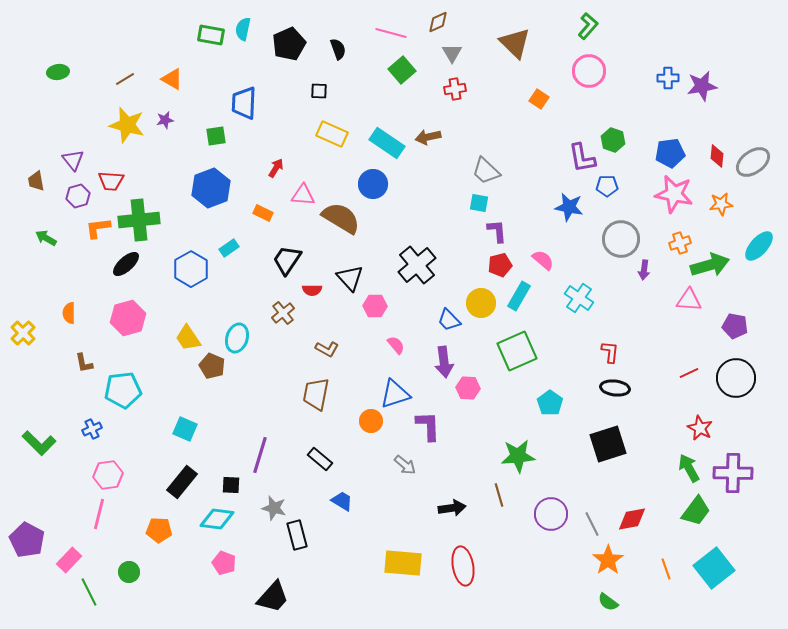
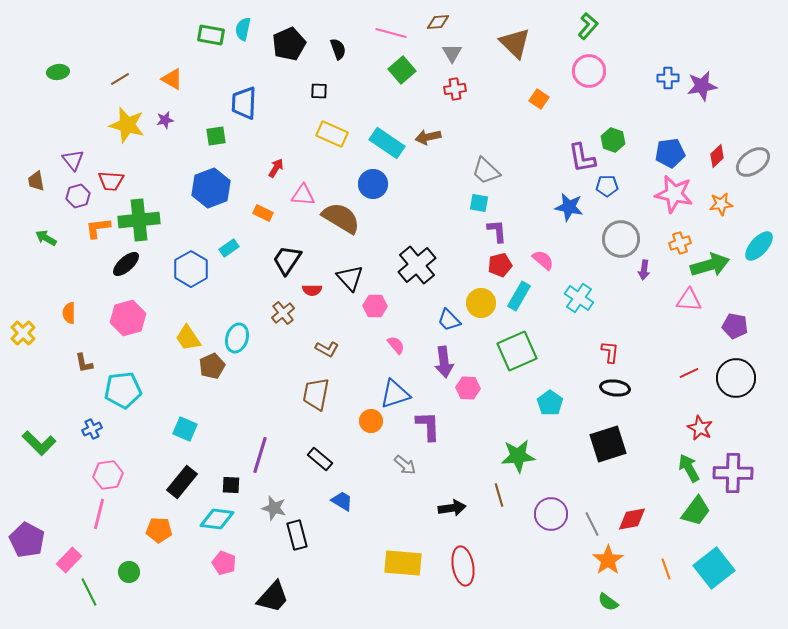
brown diamond at (438, 22): rotated 20 degrees clockwise
brown line at (125, 79): moved 5 px left
red diamond at (717, 156): rotated 40 degrees clockwise
brown pentagon at (212, 366): rotated 25 degrees clockwise
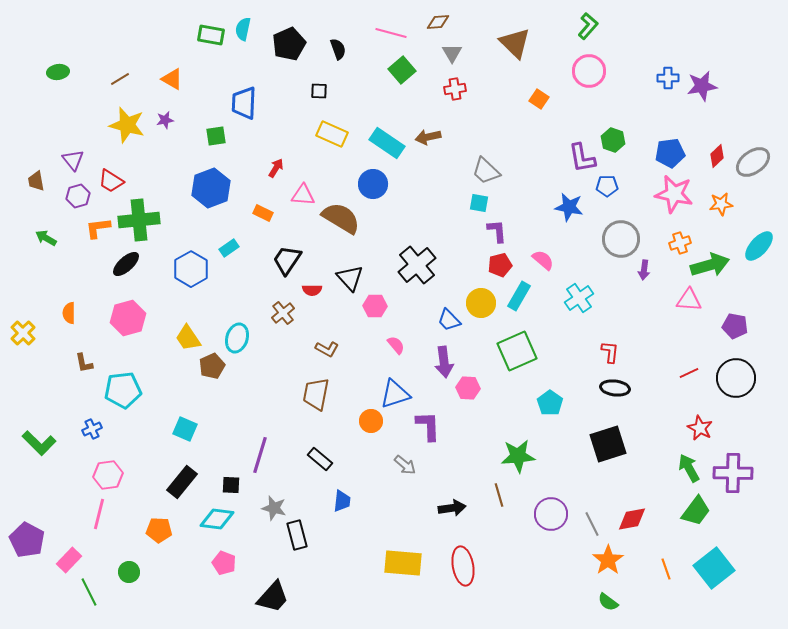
red trapezoid at (111, 181): rotated 28 degrees clockwise
cyan cross at (579, 298): rotated 20 degrees clockwise
blue trapezoid at (342, 501): rotated 65 degrees clockwise
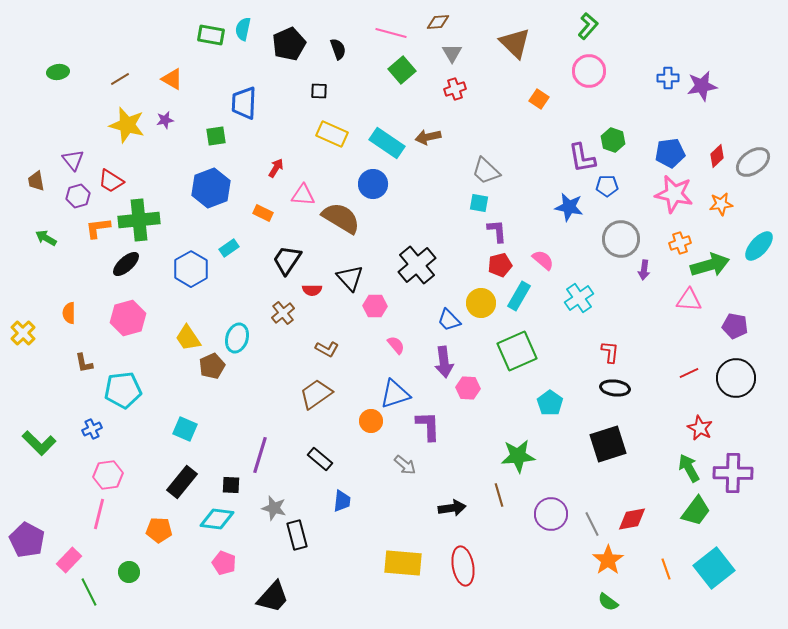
red cross at (455, 89): rotated 10 degrees counterclockwise
brown trapezoid at (316, 394): rotated 44 degrees clockwise
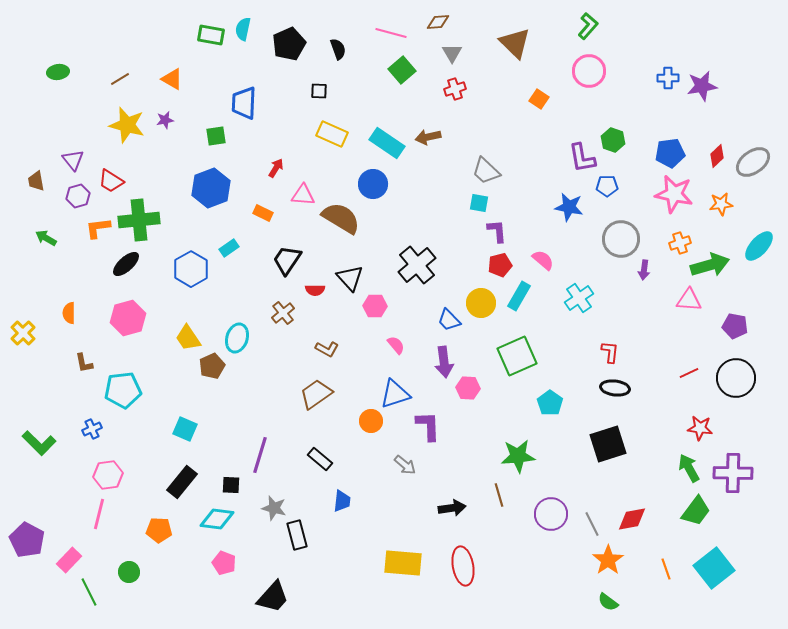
red semicircle at (312, 290): moved 3 px right
green square at (517, 351): moved 5 px down
red star at (700, 428): rotated 20 degrees counterclockwise
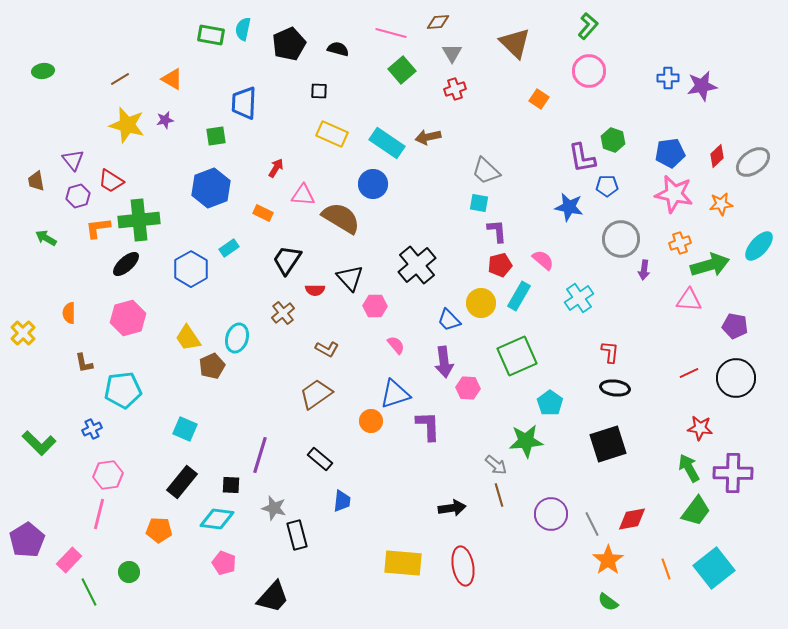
black semicircle at (338, 49): rotated 55 degrees counterclockwise
green ellipse at (58, 72): moved 15 px left, 1 px up
green star at (518, 456): moved 8 px right, 15 px up
gray arrow at (405, 465): moved 91 px right
purple pentagon at (27, 540): rotated 12 degrees clockwise
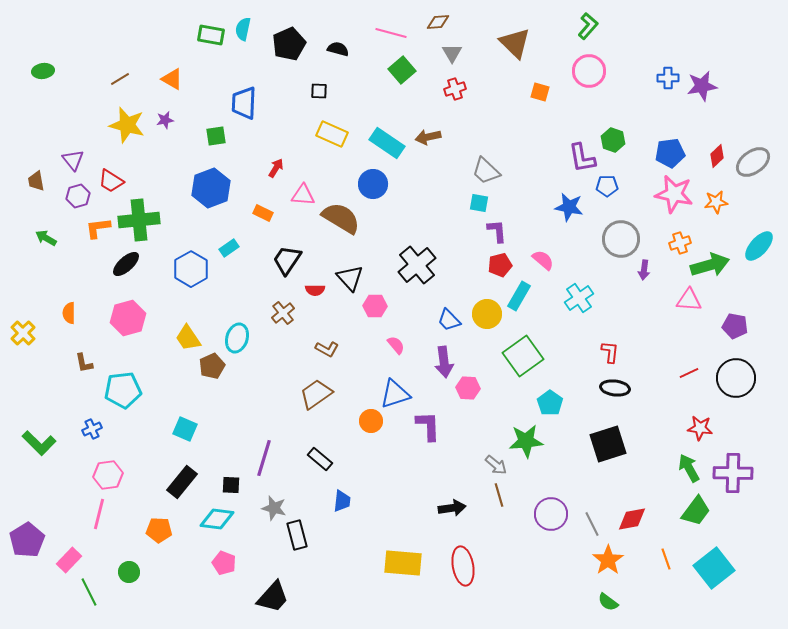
orange square at (539, 99): moved 1 px right, 7 px up; rotated 18 degrees counterclockwise
orange star at (721, 204): moved 5 px left, 2 px up
yellow circle at (481, 303): moved 6 px right, 11 px down
green square at (517, 356): moved 6 px right; rotated 12 degrees counterclockwise
purple line at (260, 455): moved 4 px right, 3 px down
orange line at (666, 569): moved 10 px up
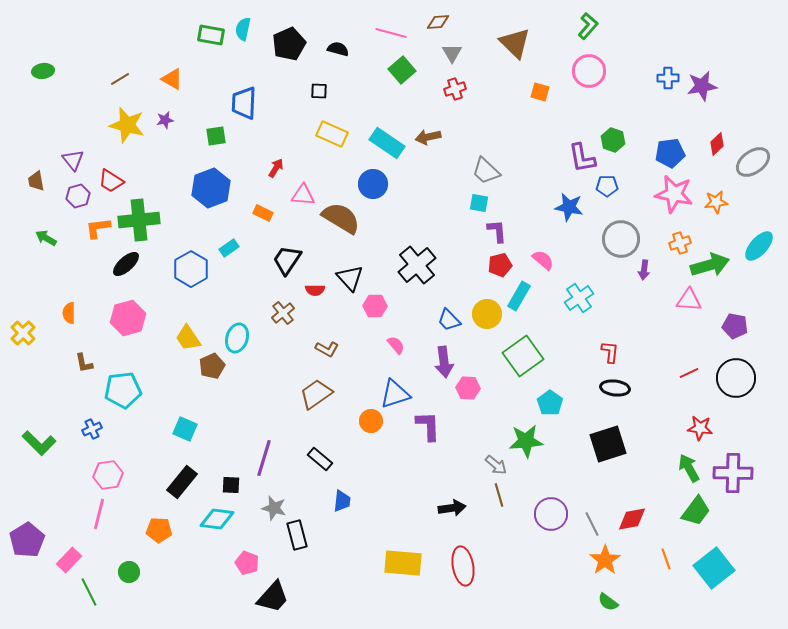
red diamond at (717, 156): moved 12 px up
orange star at (608, 560): moved 3 px left
pink pentagon at (224, 563): moved 23 px right
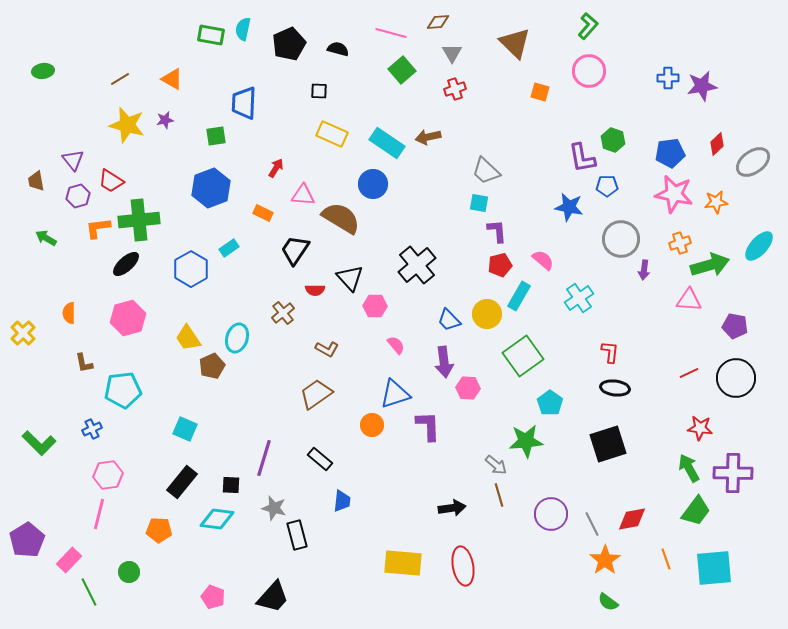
black trapezoid at (287, 260): moved 8 px right, 10 px up
orange circle at (371, 421): moved 1 px right, 4 px down
pink pentagon at (247, 563): moved 34 px left, 34 px down
cyan square at (714, 568): rotated 33 degrees clockwise
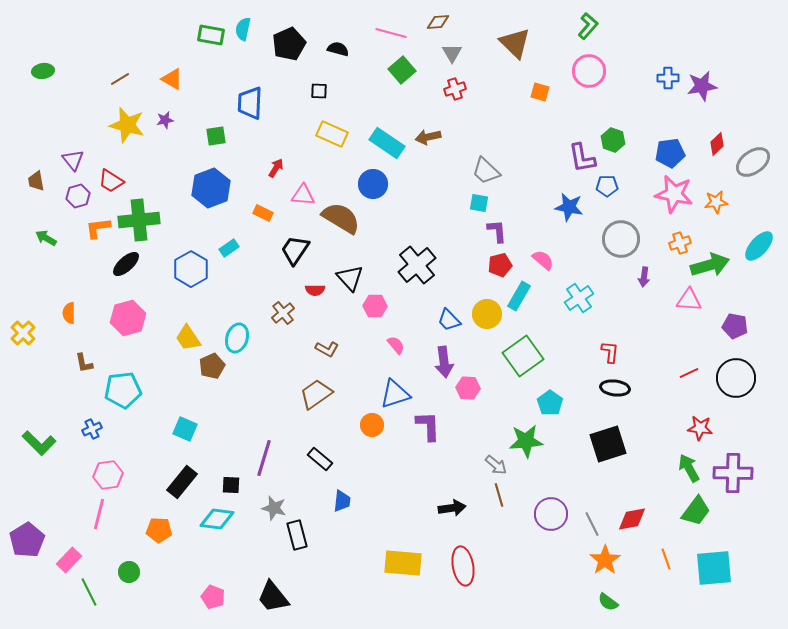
blue trapezoid at (244, 103): moved 6 px right
purple arrow at (644, 270): moved 7 px down
black trapezoid at (273, 597): rotated 99 degrees clockwise
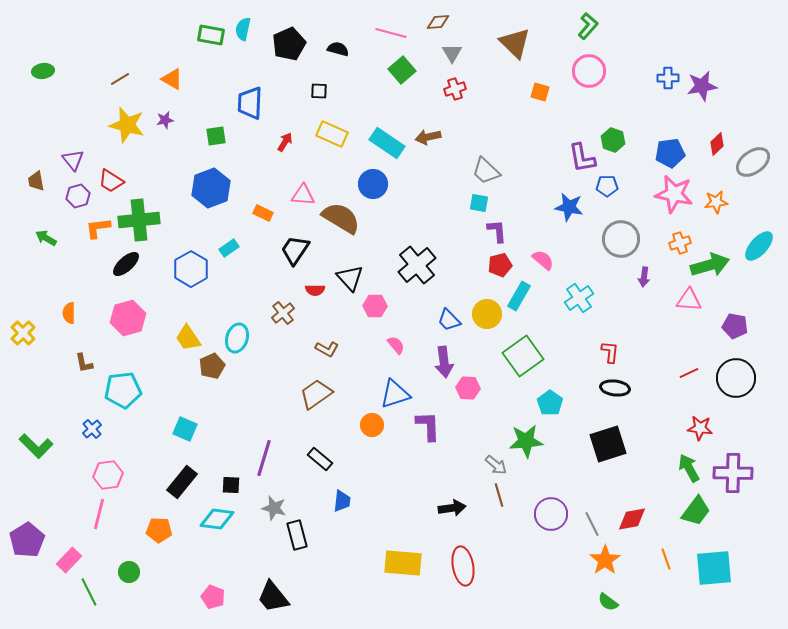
red arrow at (276, 168): moved 9 px right, 26 px up
blue cross at (92, 429): rotated 18 degrees counterclockwise
green L-shape at (39, 443): moved 3 px left, 3 px down
